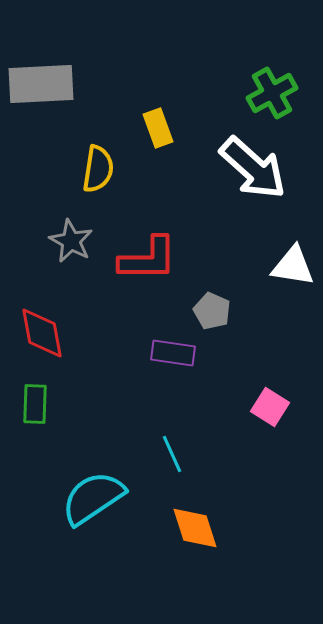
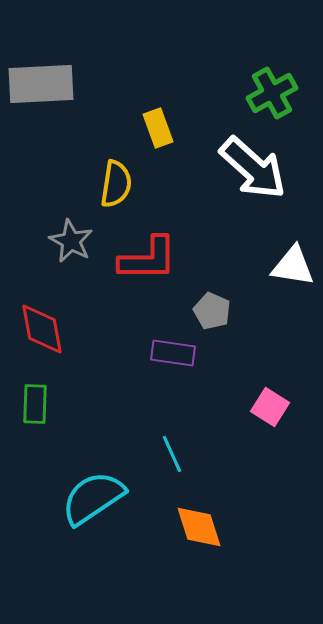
yellow semicircle: moved 18 px right, 15 px down
red diamond: moved 4 px up
orange diamond: moved 4 px right, 1 px up
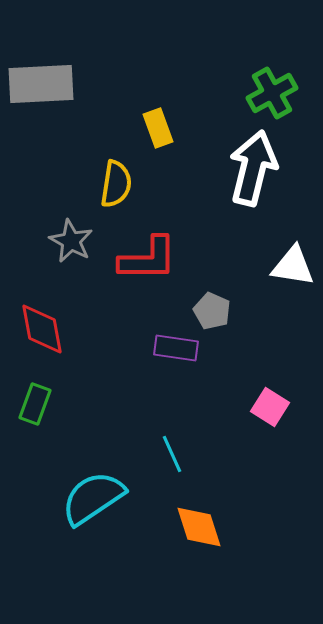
white arrow: rotated 118 degrees counterclockwise
purple rectangle: moved 3 px right, 5 px up
green rectangle: rotated 18 degrees clockwise
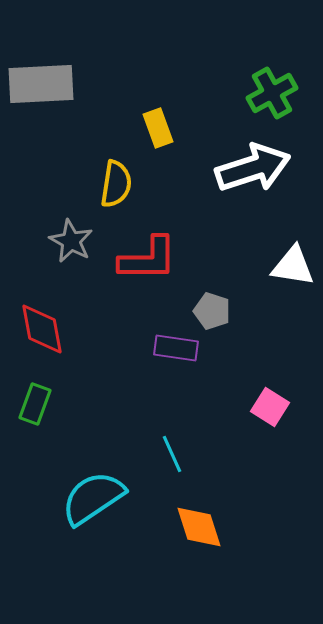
white arrow: rotated 58 degrees clockwise
gray pentagon: rotated 6 degrees counterclockwise
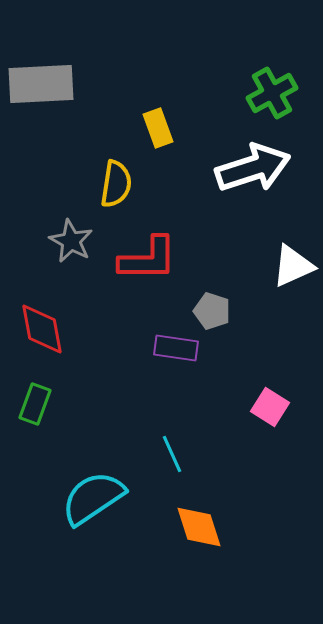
white triangle: rotated 33 degrees counterclockwise
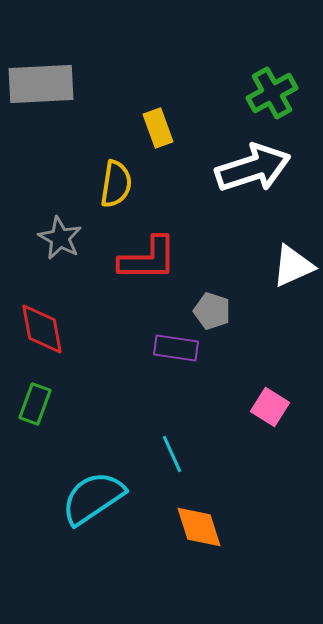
gray star: moved 11 px left, 3 px up
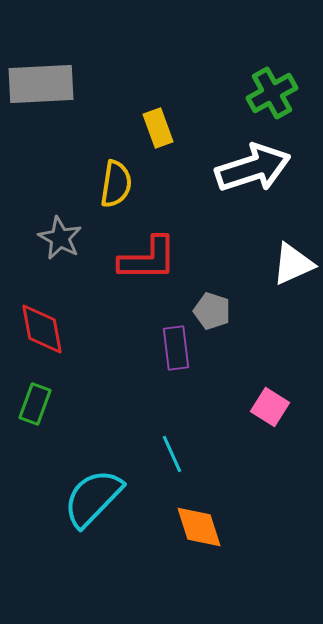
white triangle: moved 2 px up
purple rectangle: rotated 75 degrees clockwise
cyan semicircle: rotated 12 degrees counterclockwise
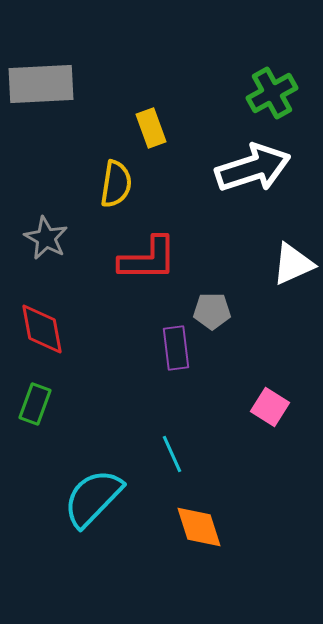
yellow rectangle: moved 7 px left
gray star: moved 14 px left
gray pentagon: rotated 18 degrees counterclockwise
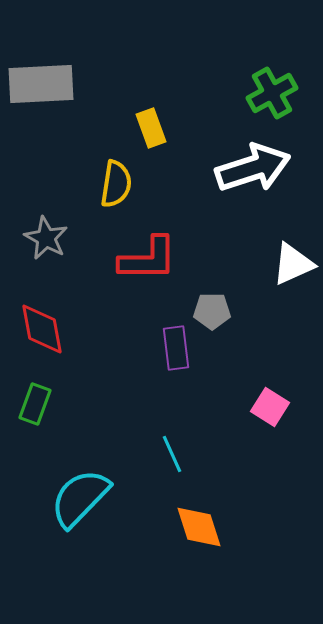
cyan semicircle: moved 13 px left
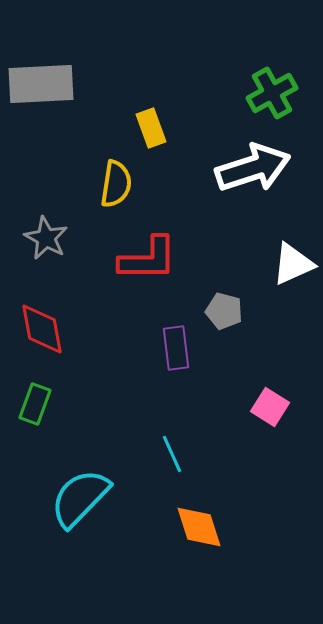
gray pentagon: moved 12 px right; rotated 15 degrees clockwise
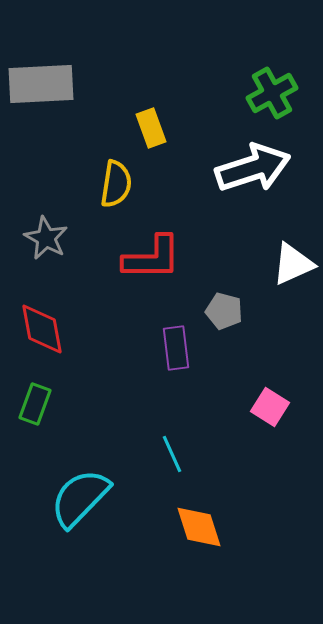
red L-shape: moved 4 px right, 1 px up
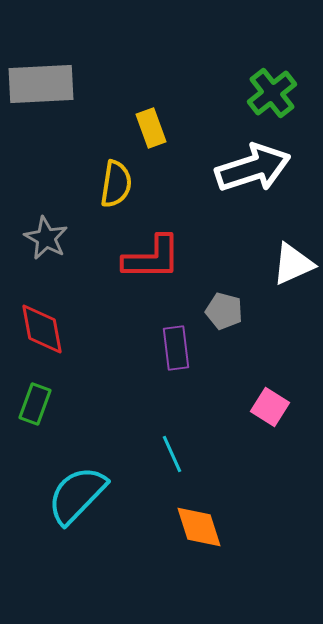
green cross: rotated 9 degrees counterclockwise
cyan semicircle: moved 3 px left, 3 px up
